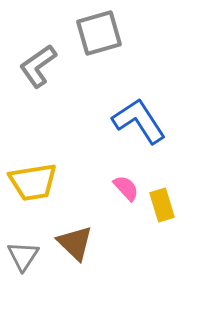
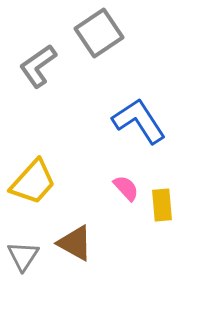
gray square: rotated 18 degrees counterclockwise
yellow trapezoid: rotated 39 degrees counterclockwise
yellow rectangle: rotated 12 degrees clockwise
brown triangle: rotated 15 degrees counterclockwise
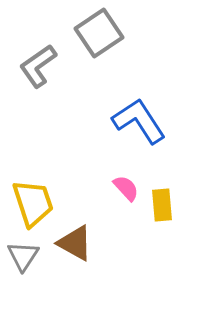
yellow trapezoid: moved 21 px down; rotated 60 degrees counterclockwise
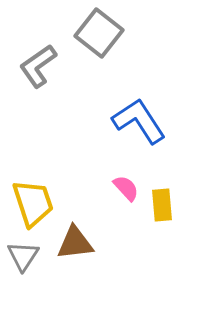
gray square: rotated 18 degrees counterclockwise
brown triangle: rotated 36 degrees counterclockwise
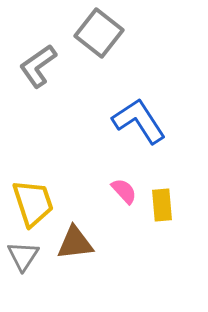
pink semicircle: moved 2 px left, 3 px down
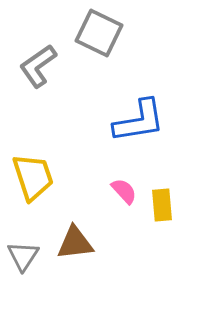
gray square: rotated 12 degrees counterclockwise
blue L-shape: rotated 114 degrees clockwise
yellow trapezoid: moved 26 px up
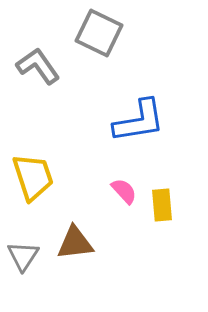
gray L-shape: rotated 90 degrees clockwise
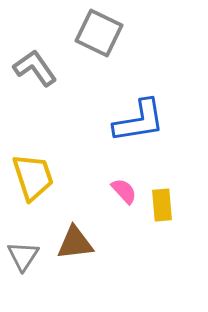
gray L-shape: moved 3 px left, 2 px down
